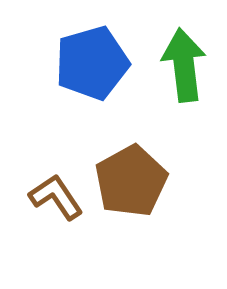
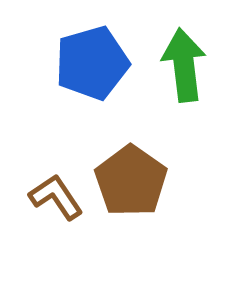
brown pentagon: rotated 8 degrees counterclockwise
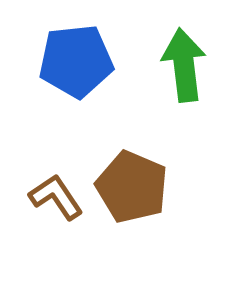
blue pentagon: moved 16 px left, 2 px up; rotated 10 degrees clockwise
brown pentagon: moved 1 px right, 6 px down; rotated 12 degrees counterclockwise
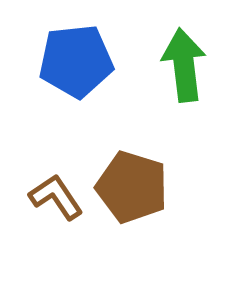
brown pentagon: rotated 6 degrees counterclockwise
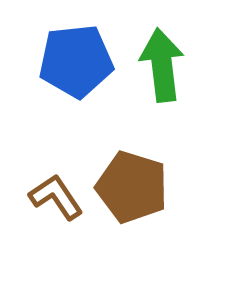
green arrow: moved 22 px left
